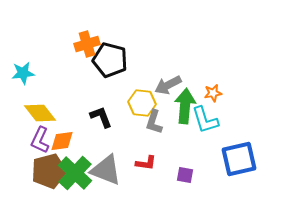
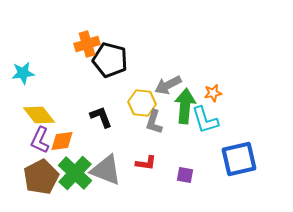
yellow diamond: moved 1 px left, 2 px down
brown pentagon: moved 8 px left, 6 px down; rotated 12 degrees counterclockwise
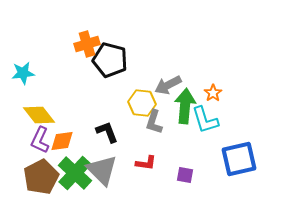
orange star: rotated 24 degrees counterclockwise
black L-shape: moved 6 px right, 15 px down
gray triangle: moved 4 px left; rotated 24 degrees clockwise
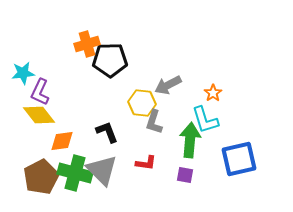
black pentagon: rotated 16 degrees counterclockwise
green arrow: moved 5 px right, 34 px down
purple L-shape: moved 48 px up
green cross: rotated 28 degrees counterclockwise
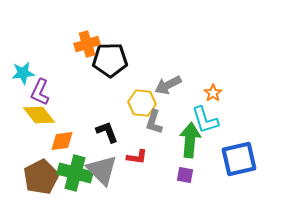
red L-shape: moved 9 px left, 6 px up
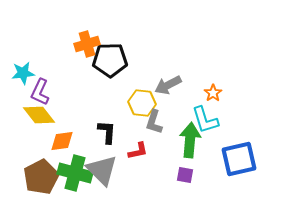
black L-shape: rotated 25 degrees clockwise
red L-shape: moved 1 px right, 6 px up; rotated 20 degrees counterclockwise
